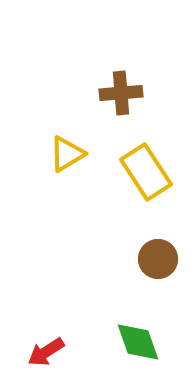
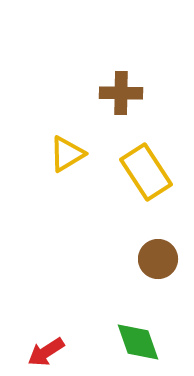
brown cross: rotated 6 degrees clockwise
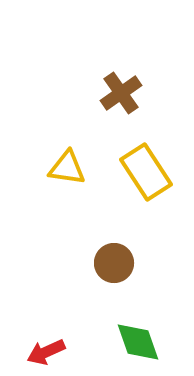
brown cross: rotated 36 degrees counterclockwise
yellow triangle: moved 14 px down; rotated 39 degrees clockwise
brown circle: moved 44 px left, 4 px down
red arrow: rotated 9 degrees clockwise
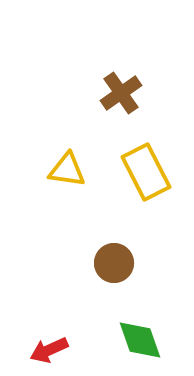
yellow triangle: moved 2 px down
yellow rectangle: rotated 6 degrees clockwise
green diamond: moved 2 px right, 2 px up
red arrow: moved 3 px right, 2 px up
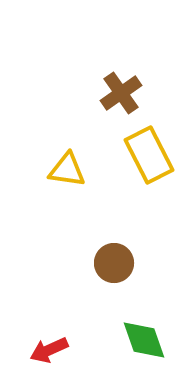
yellow rectangle: moved 3 px right, 17 px up
green diamond: moved 4 px right
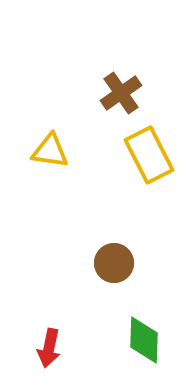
yellow triangle: moved 17 px left, 19 px up
green diamond: rotated 21 degrees clockwise
red arrow: moved 2 px up; rotated 54 degrees counterclockwise
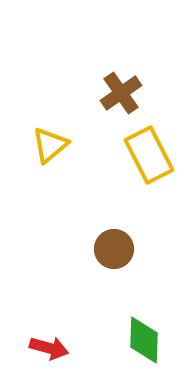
yellow triangle: moved 6 px up; rotated 48 degrees counterclockwise
brown circle: moved 14 px up
red arrow: rotated 87 degrees counterclockwise
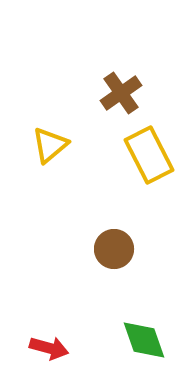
green diamond: rotated 21 degrees counterclockwise
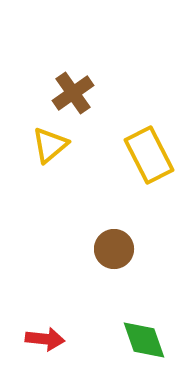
brown cross: moved 48 px left
red arrow: moved 4 px left, 9 px up; rotated 9 degrees counterclockwise
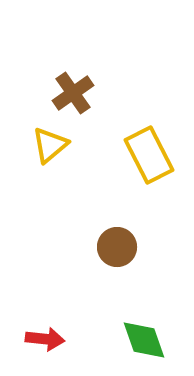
brown circle: moved 3 px right, 2 px up
